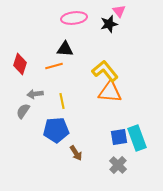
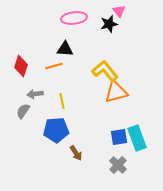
red diamond: moved 1 px right, 2 px down
orange triangle: moved 6 px right; rotated 20 degrees counterclockwise
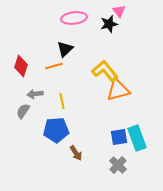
black triangle: rotated 48 degrees counterclockwise
orange triangle: moved 2 px right, 2 px up
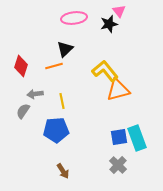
brown arrow: moved 13 px left, 18 px down
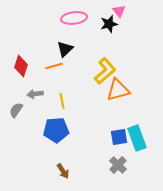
yellow L-shape: rotated 88 degrees clockwise
gray semicircle: moved 7 px left, 1 px up
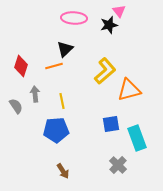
pink ellipse: rotated 10 degrees clockwise
black star: moved 1 px down
orange triangle: moved 11 px right
gray arrow: rotated 91 degrees clockwise
gray semicircle: moved 4 px up; rotated 112 degrees clockwise
blue square: moved 8 px left, 13 px up
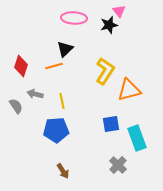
yellow L-shape: rotated 16 degrees counterclockwise
gray arrow: rotated 70 degrees counterclockwise
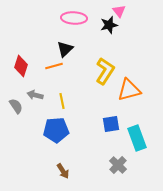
gray arrow: moved 1 px down
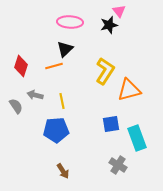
pink ellipse: moved 4 px left, 4 px down
gray cross: rotated 12 degrees counterclockwise
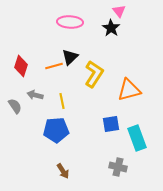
black star: moved 2 px right, 3 px down; rotated 24 degrees counterclockwise
black triangle: moved 5 px right, 8 px down
yellow L-shape: moved 11 px left, 3 px down
gray semicircle: moved 1 px left
gray cross: moved 2 px down; rotated 18 degrees counterclockwise
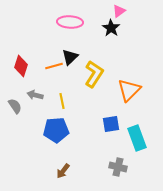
pink triangle: rotated 32 degrees clockwise
orange triangle: rotated 30 degrees counterclockwise
brown arrow: rotated 70 degrees clockwise
